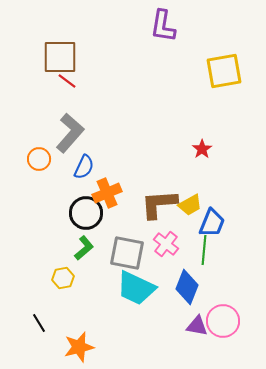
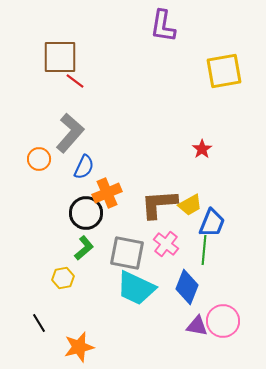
red line: moved 8 px right
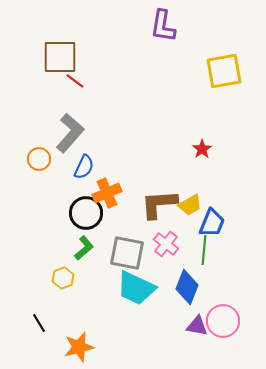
yellow hexagon: rotated 10 degrees counterclockwise
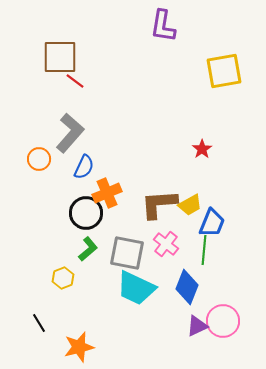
green L-shape: moved 4 px right, 1 px down
purple triangle: rotated 35 degrees counterclockwise
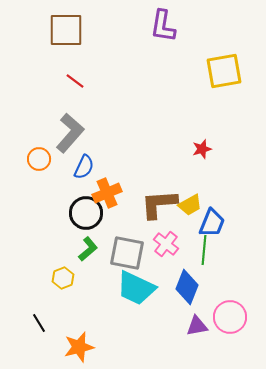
brown square: moved 6 px right, 27 px up
red star: rotated 18 degrees clockwise
pink circle: moved 7 px right, 4 px up
purple triangle: rotated 15 degrees clockwise
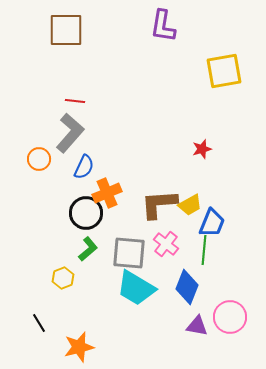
red line: moved 20 px down; rotated 30 degrees counterclockwise
gray square: moved 2 px right; rotated 6 degrees counterclockwise
cyan trapezoid: rotated 6 degrees clockwise
purple triangle: rotated 20 degrees clockwise
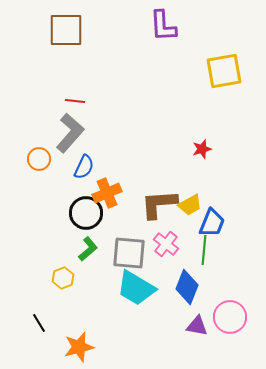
purple L-shape: rotated 12 degrees counterclockwise
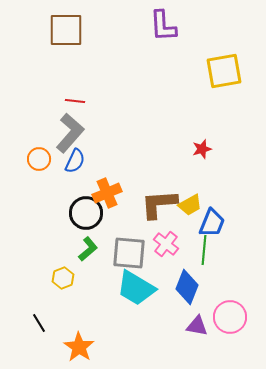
blue semicircle: moved 9 px left, 6 px up
orange star: rotated 24 degrees counterclockwise
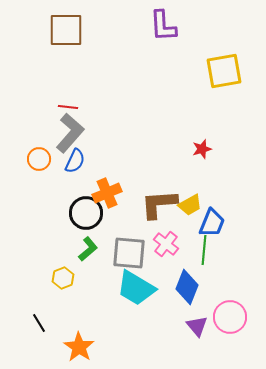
red line: moved 7 px left, 6 px down
purple triangle: rotated 40 degrees clockwise
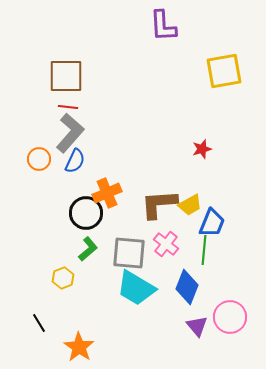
brown square: moved 46 px down
